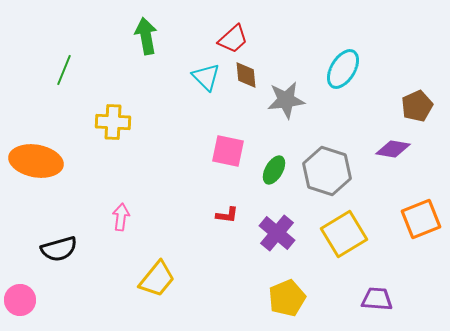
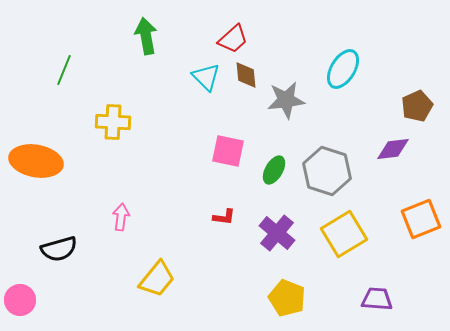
purple diamond: rotated 16 degrees counterclockwise
red L-shape: moved 3 px left, 2 px down
yellow pentagon: rotated 27 degrees counterclockwise
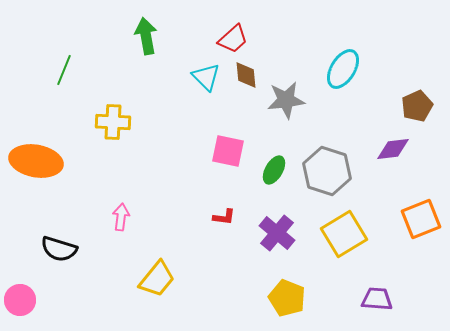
black semicircle: rotated 33 degrees clockwise
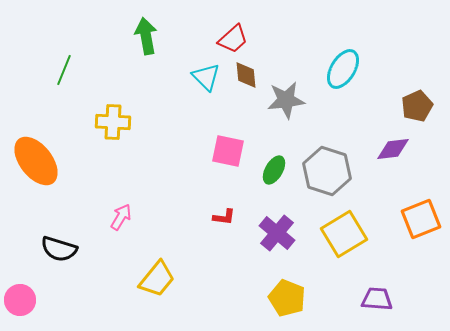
orange ellipse: rotated 42 degrees clockwise
pink arrow: rotated 24 degrees clockwise
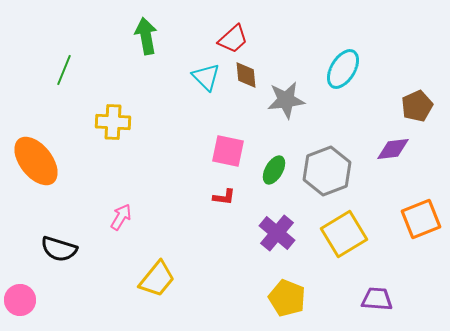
gray hexagon: rotated 21 degrees clockwise
red L-shape: moved 20 px up
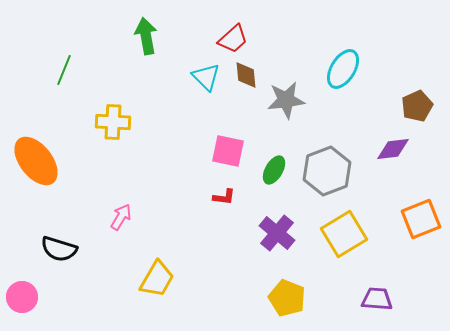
yellow trapezoid: rotated 9 degrees counterclockwise
pink circle: moved 2 px right, 3 px up
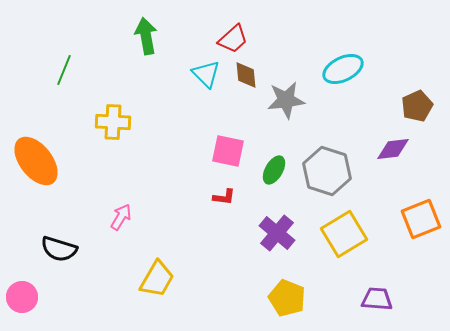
cyan ellipse: rotated 33 degrees clockwise
cyan triangle: moved 3 px up
gray hexagon: rotated 21 degrees counterclockwise
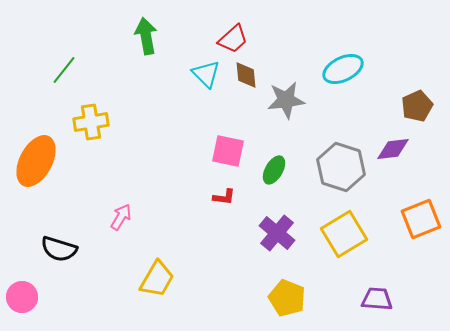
green line: rotated 16 degrees clockwise
yellow cross: moved 22 px left; rotated 12 degrees counterclockwise
orange ellipse: rotated 66 degrees clockwise
gray hexagon: moved 14 px right, 4 px up
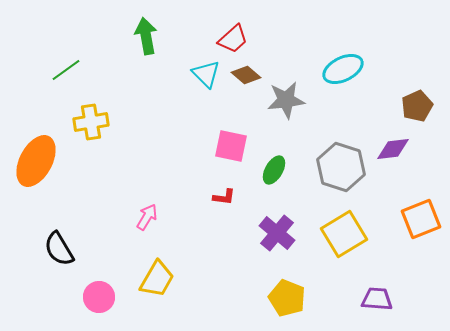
green line: moved 2 px right; rotated 16 degrees clockwise
brown diamond: rotated 44 degrees counterclockwise
pink square: moved 3 px right, 5 px up
pink arrow: moved 26 px right
black semicircle: rotated 42 degrees clockwise
pink circle: moved 77 px right
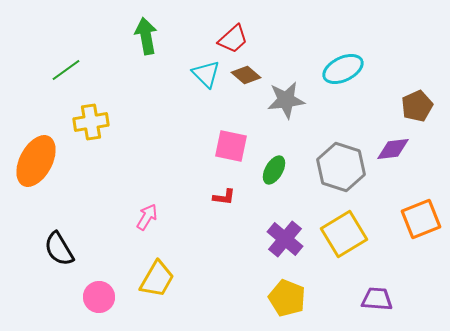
purple cross: moved 8 px right, 6 px down
